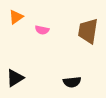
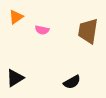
black semicircle: rotated 24 degrees counterclockwise
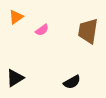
pink semicircle: rotated 48 degrees counterclockwise
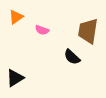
pink semicircle: rotated 56 degrees clockwise
black semicircle: moved 25 px up; rotated 72 degrees clockwise
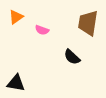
brown trapezoid: moved 8 px up
black triangle: moved 1 px right, 5 px down; rotated 42 degrees clockwise
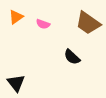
brown trapezoid: rotated 64 degrees counterclockwise
pink semicircle: moved 1 px right, 6 px up
black triangle: rotated 42 degrees clockwise
